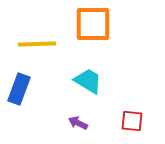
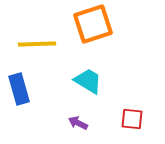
orange square: rotated 18 degrees counterclockwise
blue rectangle: rotated 36 degrees counterclockwise
red square: moved 2 px up
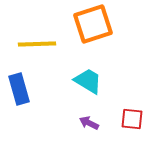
purple arrow: moved 11 px right
